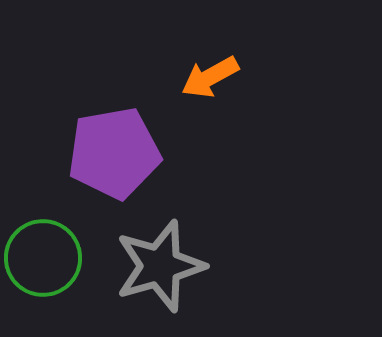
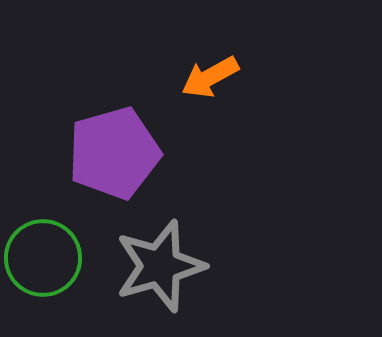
purple pentagon: rotated 6 degrees counterclockwise
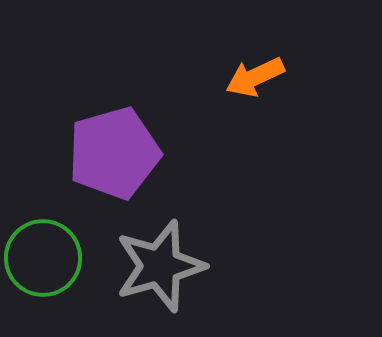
orange arrow: moved 45 px right; rotated 4 degrees clockwise
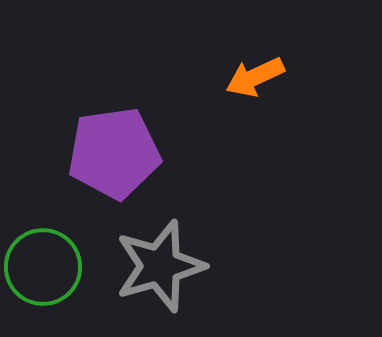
purple pentagon: rotated 8 degrees clockwise
green circle: moved 9 px down
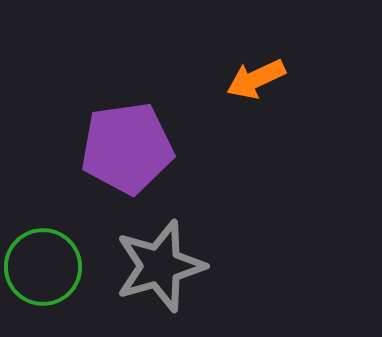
orange arrow: moved 1 px right, 2 px down
purple pentagon: moved 13 px right, 5 px up
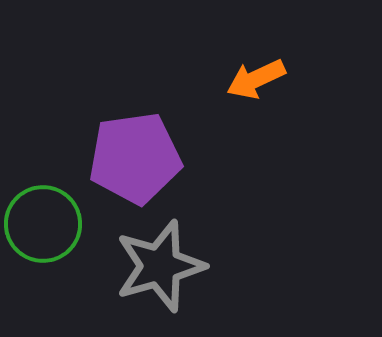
purple pentagon: moved 8 px right, 10 px down
green circle: moved 43 px up
